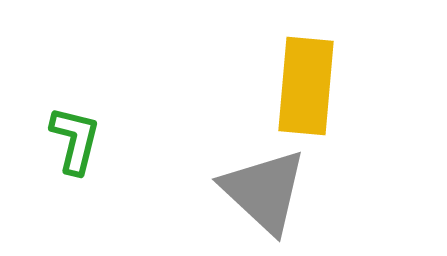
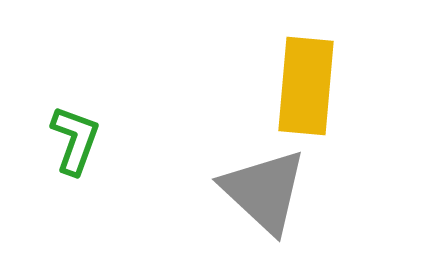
green L-shape: rotated 6 degrees clockwise
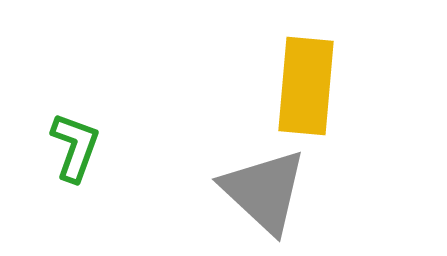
green L-shape: moved 7 px down
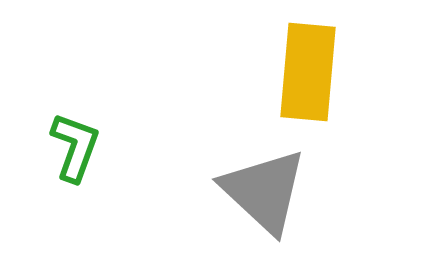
yellow rectangle: moved 2 px right, 14 px up
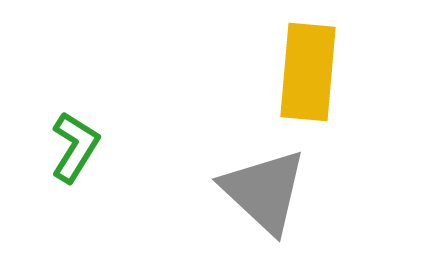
green L-shape: rotated 12 degrees clockwise
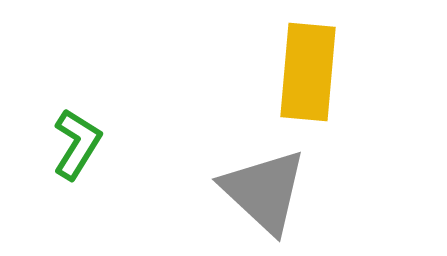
green L-shape: moved 2 px right, 3 px up
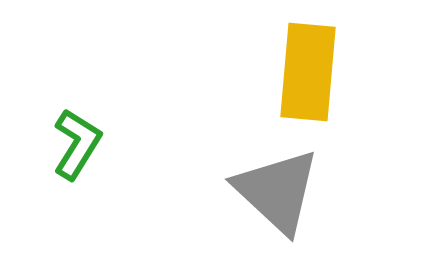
gray triangle: moved 13 px right
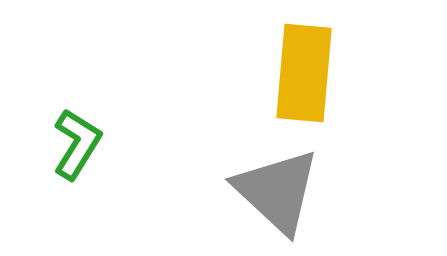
yellow rectangle: moved 4 px left, 1 px down
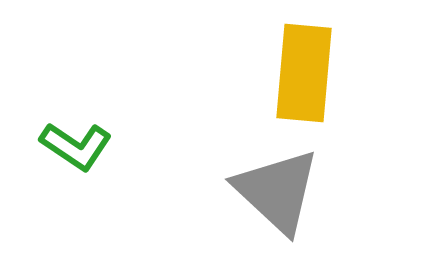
green L-shape: moved 1 px left, 2 px down; rotated 92 degrees clockwise
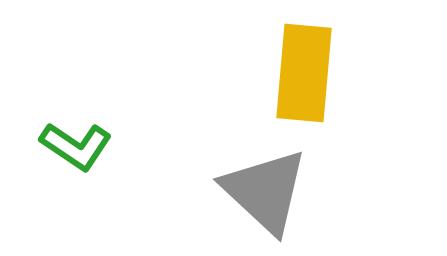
gray triangle: moved 12 px left
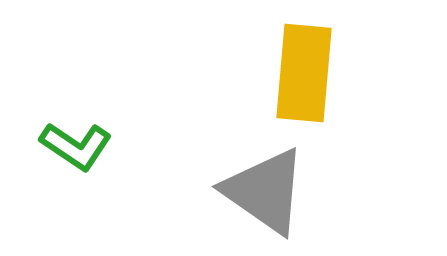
gray triangle: rotated 8 degrees counterclockwise
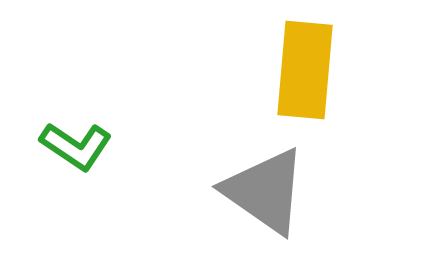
yellow rectangle: moved 1 px right, 3 px up
